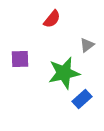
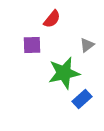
purple square: moved 12 px right, 14 px up
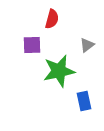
red semicircle: rotated 24 degrees counterclockwise
green star: moved 5 px left, 2 px up
blue rectangle: moved 2 px right, 2 px down; rotated 60 degrees counterclockwise
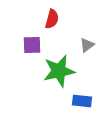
blue rectangle: moved 2 px left; rotated 72 degrees counterclockwise
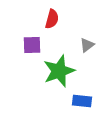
green star: rotated 8 degrees counterclockwise
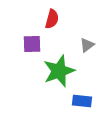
purple square: moved 1 px up
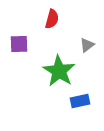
purple square: moved 13 px left
green star: rotated 20 degrees counterclockwise
blue rectangle: moved 2 px left; rotated 18 degrees counterclockwise
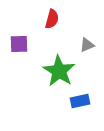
gray triangle: rotated 14 degrees clockwise
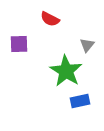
red semicircle: moved 2 px left; rotated 102 degrees clockwise
gray triangle: rotated 28 degrees counterclockwise
green star: moved 7 px right
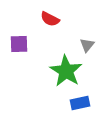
blue rectangle: moved 2 px down
